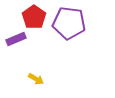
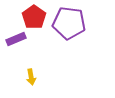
yellow arrow: moved 5 px left, 2 px up; rotated 49 degrees clockwise
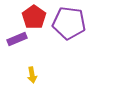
purple rectangle: moved 1 px right
yellow arrow: moved 1 px right, 2 px up
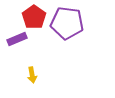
purple pentagon: moved 2 px left
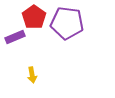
purple rectangle: moved 2 px left, 2 px up
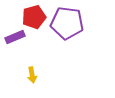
red pentagon: rotated 20 degrees clockwise
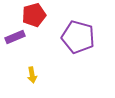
red pentagon: moved 2 px up
purple pentagon: moved 11 px right, 14 px down; rotated 8 degrees clockwise
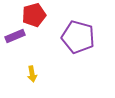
purple rectangle: moved 1 px up
yellow arrow: moved 1 px up
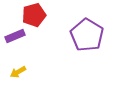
purple pentagon: moved 9 px right, 2 px up; rotated 16 degrees clockwise
yellow arrow: moved 14 px left, 2 px up; rotated 70 degrees clockwise
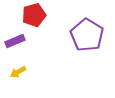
purple rectangle: moved 5 px down
